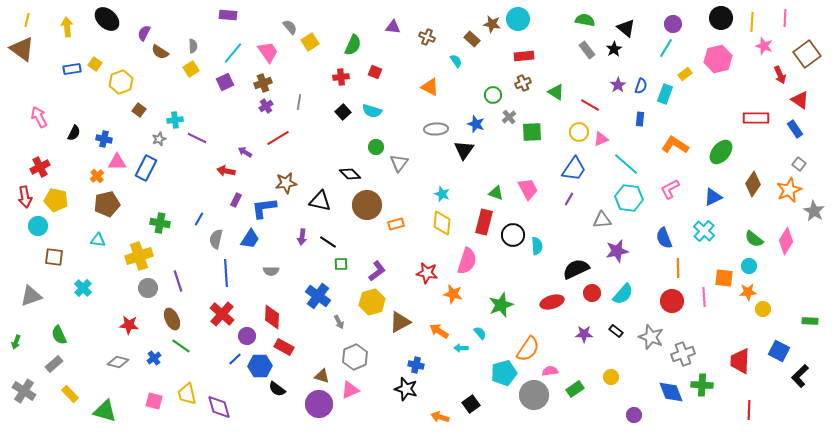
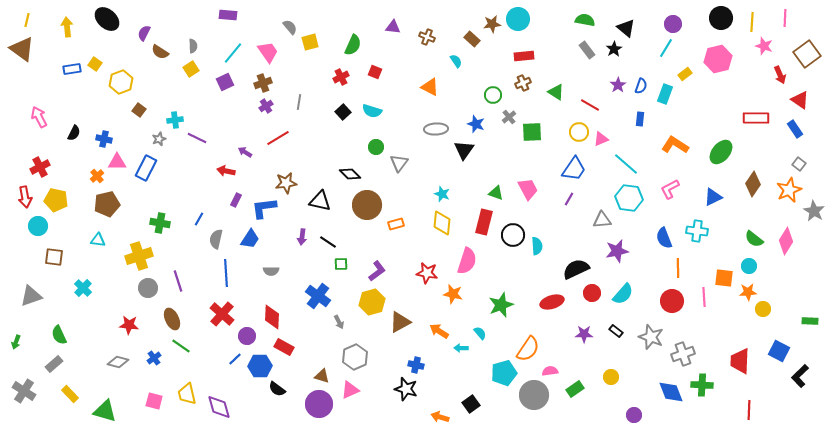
brown star at (492, 24): rotated 18 degrees counterclockwise
yellow square at (310, 42): rotated 18 degrees clockwise
red cross at (341, 77): rotated 21 degrees counterclockwise
cyan cross at (704, 231): moved 7 px left; rotated 35 degrees counterclockwise
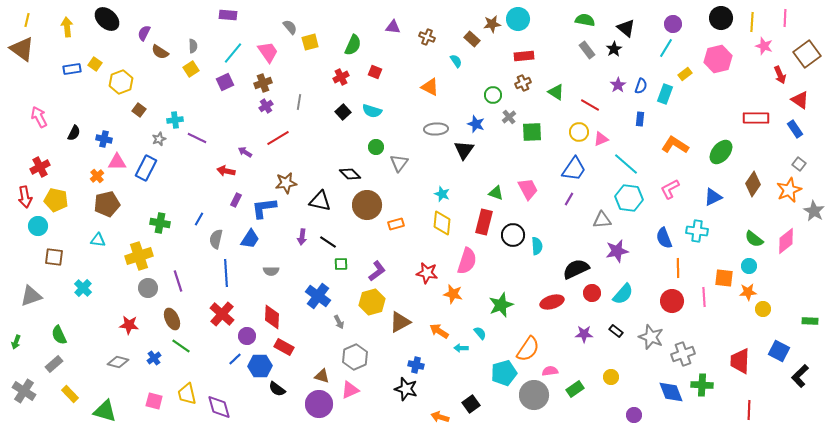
pink diamond at (786, 241): rotated 20 degrees clockwise
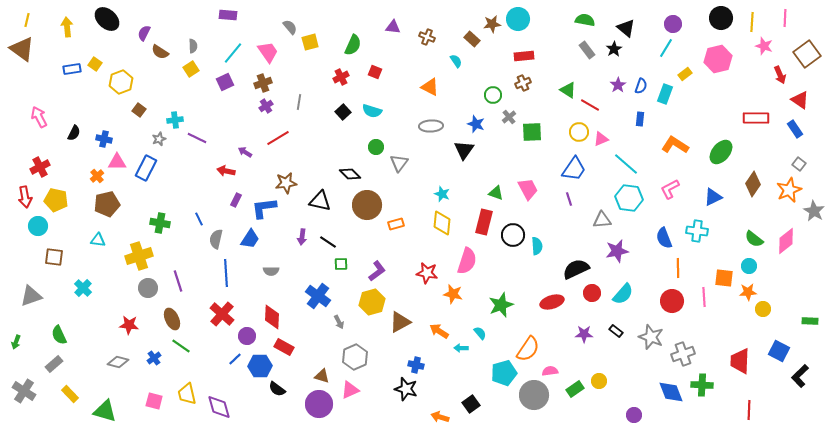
green triangle at (556, 92): moved 12 px right, 2 px up
gray ellipse at (436, 129): moved 5 px left, 3 px up
purple line at (569, 199): rotated 48 degrees counterclockwise
blue line at (199, 219): rotated 56 degrees counterclockwise
yellow circle at (611, 377): moved 12 px left, 4 px down
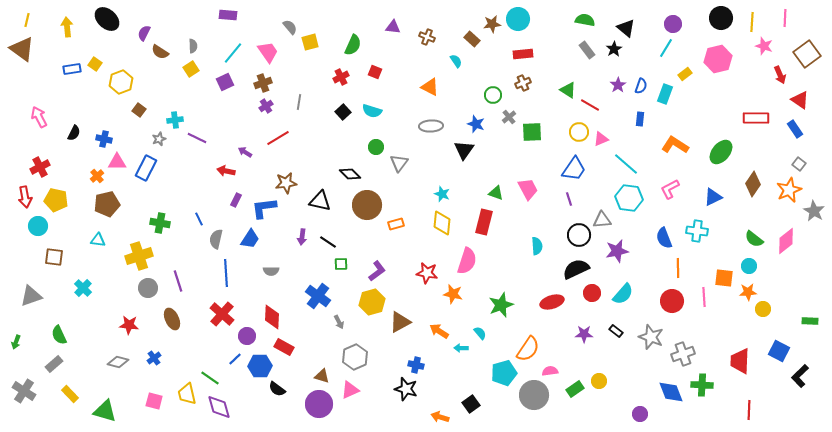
red rectangle at (524, 56): moved 1 px left, 2 px up
black circle at (513, 235): moved 66 px right
green line at (181, 346): moved 29 px right, 32 px down
purple circle at (634, 415): moved 6 px right, 1 px up
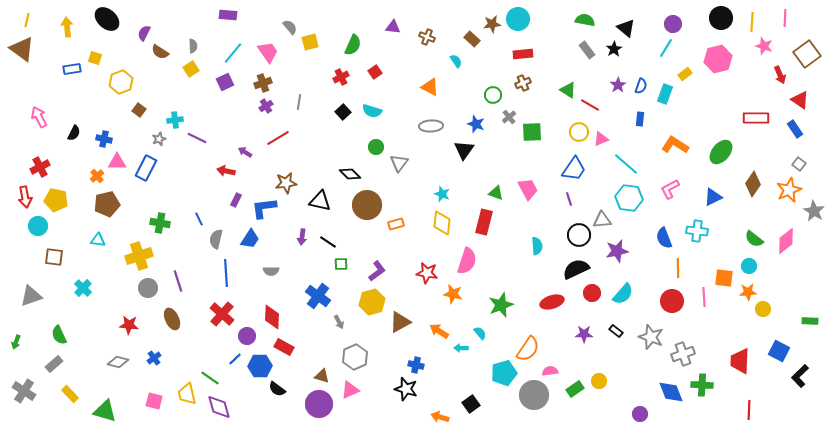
yellow square at (95, 64): moved 6 px up; rotated 16 degrees counterclockwise
red square at (375, 72): rotated 32 degrees clockwise
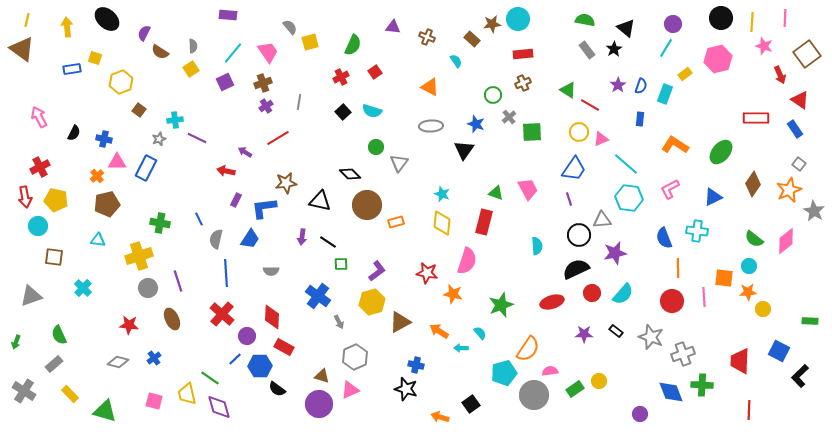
orange rectangle at (396, 224): moved 2 px up
purple star at (617, 251): moved 2 px left, 2 px down
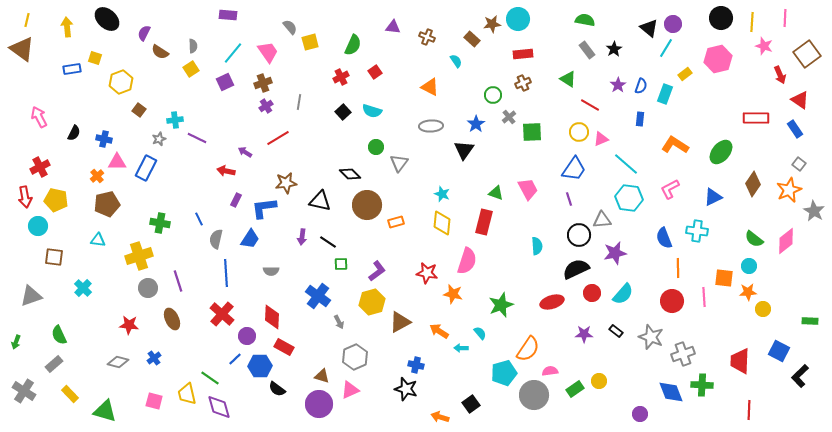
black triangle at (626, 28): moved 23 px right
green triangle at (568, 90): moved 11 px up
blue star at (476, 124): rotated 18 degrees clockwise
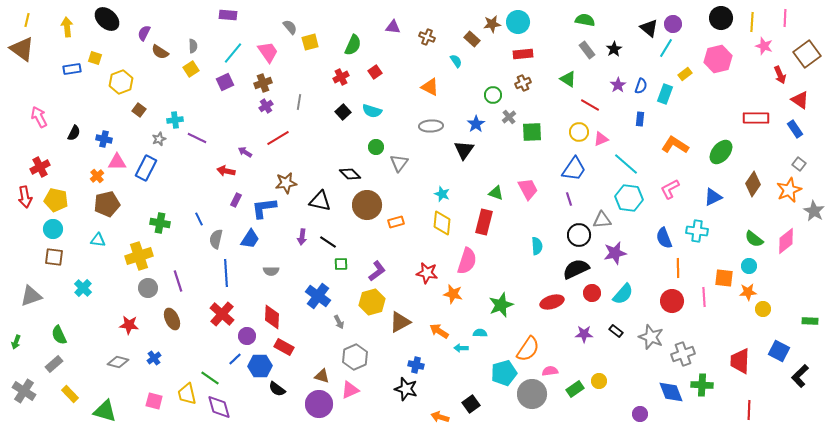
cyan circle at (518, 19): moved 3 px down
cyan circle at (38, 226): moved 15 px right, 3 px down
cyan semicircle at (480, 333): rotated 48 degrees counterclockwise
gray circle at (534, 395): moved 2 px left, 1 px up
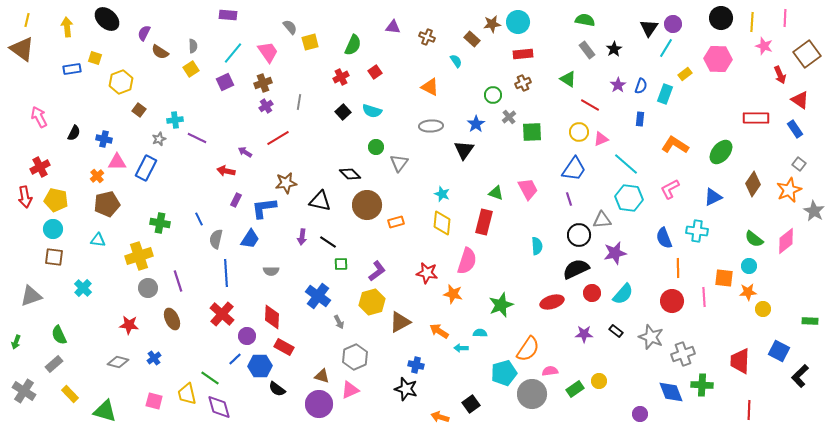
black triangle at (649, 28): rotated 24 degrees clockwise
pink hexagon at (718, 59): rotated 16 degrees clockwise
